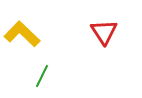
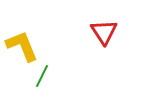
yellow L-shape: moved 12 px down; rotated 24 degrees clockwise
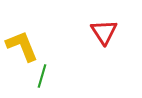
green line: rotated 10 degrees counterclockwise
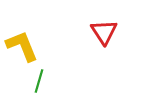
green line: moved 3 px left, 5 px down
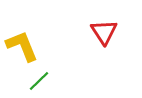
green line: rotated 30 degrees clockwise
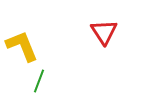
green line: rotated 25 degrees counterclockwise
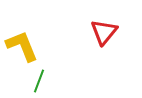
red triangle: rotated 12 degrees clockwise
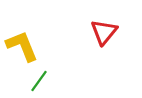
green line: rotated 15 degrees clockwise
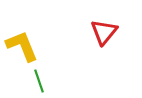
green line: rotated 55 degrees counterclockwise
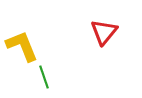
green line: moved 5 px right, 4 px up
